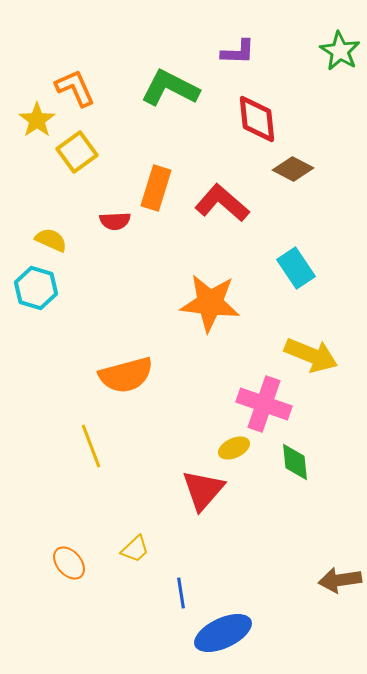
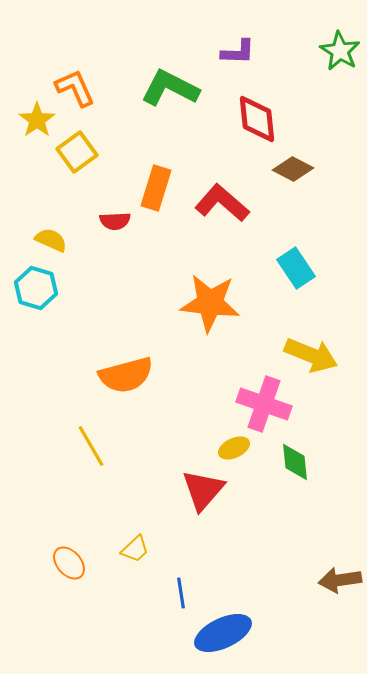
yellow line: rotated 9 degrees counterclockwise
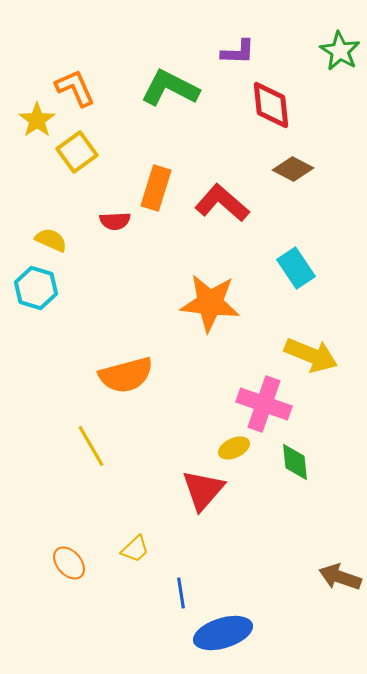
red diamond: moved 14 px right, 14 px up
brown arrow: moved 3 px up; rotated 27 degrees clockwise
blue ellipse: rotated 8 degrees clockwise
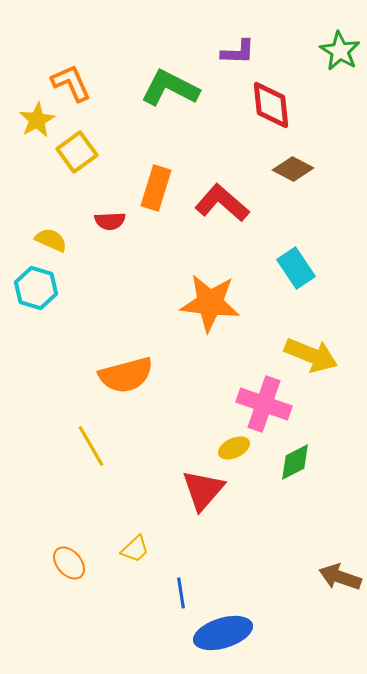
orange L-shape: moved 4 px left, 5 px up
yellow star: rotated 6 degrees clockwise
red semicircle: moved 5 px left
green diamond: rotated 69 degrees clockwise
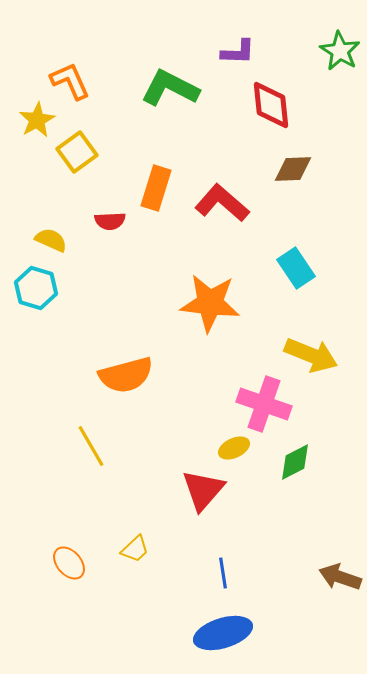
orange L-shape: moved 1 px left, 2 px up
brown diamond: rotated 30 degrees counterclockwise
blue line: moved 42 px right, 20 px up
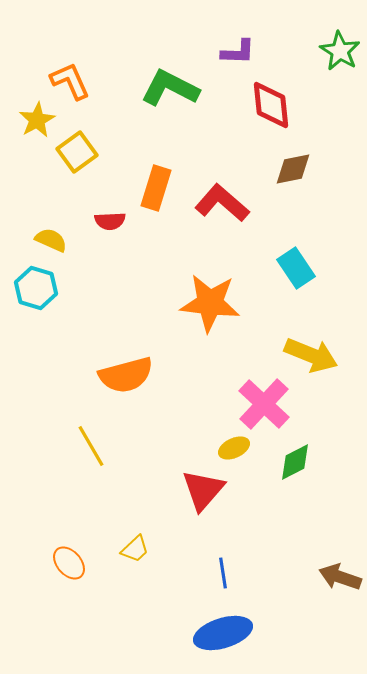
brown diamond: rotated 9 degrees counterclockwise
pink cross: rotated 24 degrees clockwise
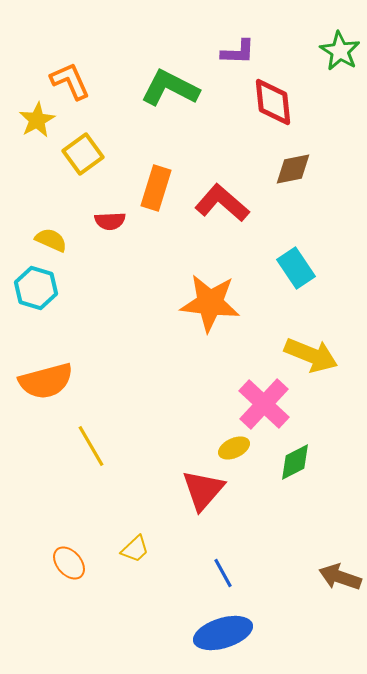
red diamond: moved 2 px right, 3 px up
yellow square: moved 6 px right, 2 px down
orange semicircle: moved 80 px left, 6 px down
blue line: rotated 20 degrees counterclockwise
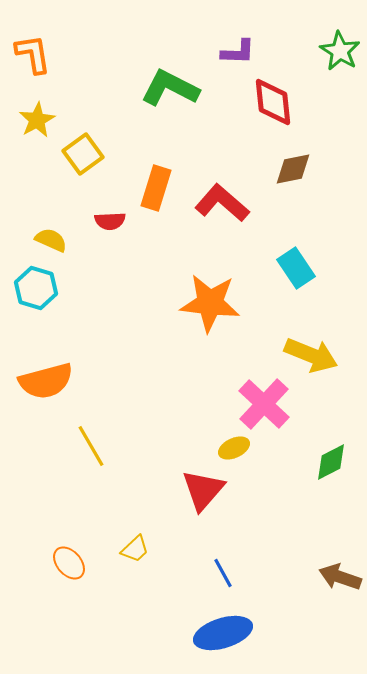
orange L-shape: moved 37 px left, 27 px up; rotated 15 degrees clockwise
green diamond: moved 36 px right
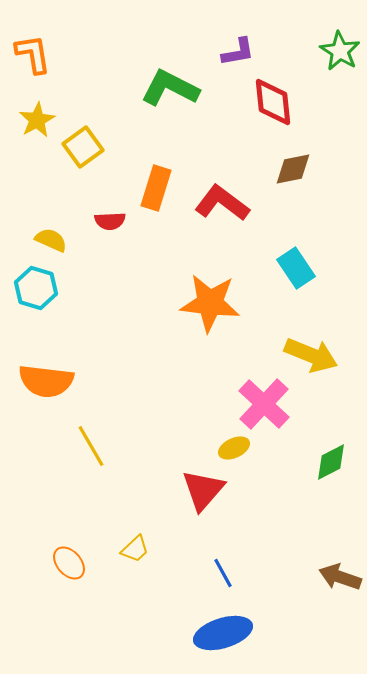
purple L-shape: rotated 12 degrees counterclockwise
yellow square: moved 7 px up
red L-shape: rotated 4 degrees counterclockwise
orange semicircle: rotated 22 degrees clockwise
